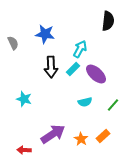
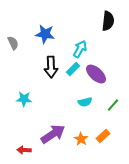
cyan star: rotated 14 degrees counterclockwise
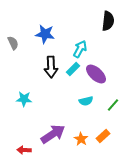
cyan semicircle: moved 1 px right, 1 px up
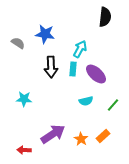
black semicircle: moved 3 px left, 4 px up
gray semicircle: moved 5 px right; rotated 32 degrees counterclockwise
cyan rectangle: rotated 40 degrees counterclockwise
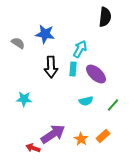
red arrow: moved 9 px right, 2 px up; rotated 16 degrees clockwise
